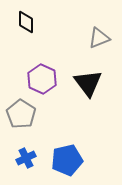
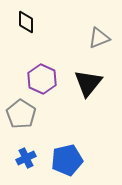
black triangle: rotated 16 degrees clockwise
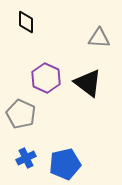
gray triangle: rotated 25 degrees clockwise
purple hexagon: moved 4 px right, 1 px up
black triangle: rotated 32 degrees counterclockwise
gray pentagon: rotated 8 degrees counterclockwise
blue pentagon: moved 2 px left, 4 px down
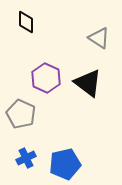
gray triangle: rotated 30 degrees clockwise
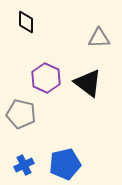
gray triangle: rotated 35 degrees counterclockwise
gray pentagon: rotated 12 degrees counterclockwise
blue cross: moved 2 px left, 7 px down
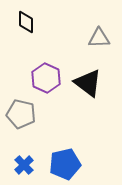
blue cross: rotated 18 degrees counterclockwise
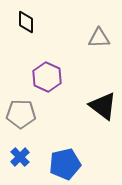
purple hexagon: moved 1 px right, 1 px up
black triangle: moved 15 px right, 23 px down
gray pentagon: rotated 12 degrees counterclockwise
blue cross: moved 4 px left, 8 px up
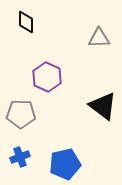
blue cross: rotated 24 degrees clockwise
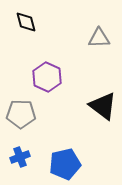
black diamond: rotated 15 degrees counterclockwise
